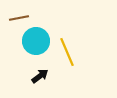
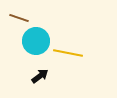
brown line: rotated 30 degrees clockwise
yellow line: moved 1 px right, 1 px down; rotated 56 degrees counterclockwise
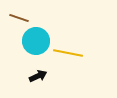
black arrow: moved 2 px left; rotated 12 degrees clockwise
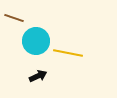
brown line: moved 5 px left
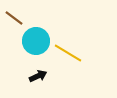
brown line: rotated 18 degrees clockwise
yellow line: rotated 20 degrees clockwise
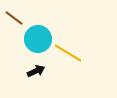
cyan circle: moved 2 px right, 2 px up
black arrow: moved 2 px left, 5 px up
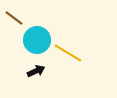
cyan circle: moved 1 px left, 1 px down
